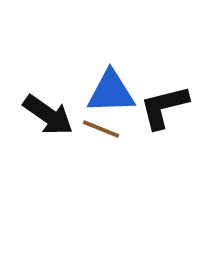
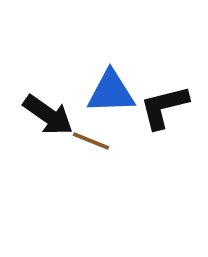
brown line: moved 10 px left, 12 px down
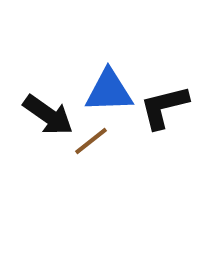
blue triangle: moved 2 px left, 1 px up
brown line: rotated 60 degrees counterclockwise
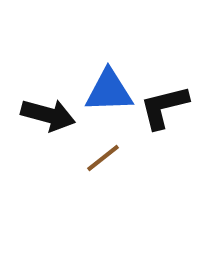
black arrow: rotated 20 degrees counterclockwise
brown line: moved 12 px right, 17 px down
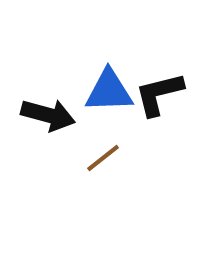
black L-shape: moved 5 px left, 13 px up
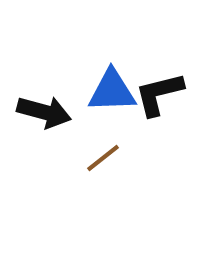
blue triangle: moved 3 px right
black arrow: moved 4 px left, 3 px up
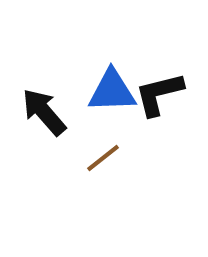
black arrow: rotated 146 degrees counterclockwise
